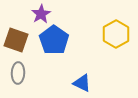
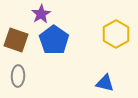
gray ellipse: moved 3 px down
blue triangle: moved 23 px right; rotated 12 degrees counterclockwise
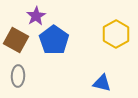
purple star: moved 5 px left, 2 px down
brown square: rotated 10 degrees clockwise
blue triangle: moved 3 px left
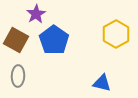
purple star: moved 2 px up
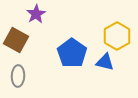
yellow hexagon: moved 1 px right, 2 px down
blue pentagon: moved 18 px right, 13 px down
blue triangle: moved 3 px right, 21 px up
